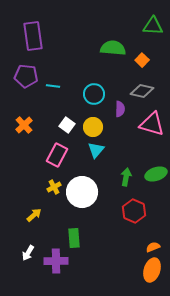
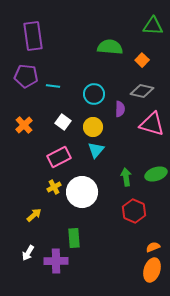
green semicircle: moved 3 px left, 1 px up
white square: moved 4 px left, 3 px up
pink rectangle: moved 2 px right, 2 px down; rotated 35 degrees clockwise
green arrow: rotated 18 degrees counterclockwise
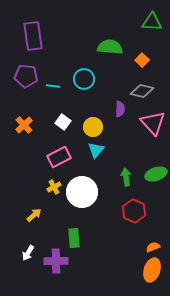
green triangle: moved 1 px left, 4 px up
cyan circle: moved 10 px left, 15 px up
pink triangle: moved 1 px right, 1 px up; rotated 32 degrees clockwise
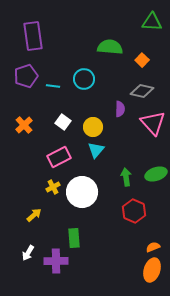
purple pentagon: rotated 25 degrees counterclockwise
yellow cross: moved 1 px left
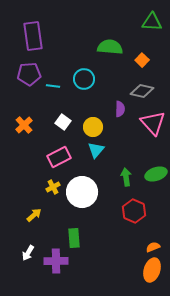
purple pentagon: moved 3 px right, 2 px up; rotated 15 degrees clockwise
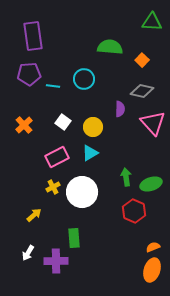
cyan triangle: moved 6 px left, 3 px down; rotated 18 degrees clockwise
pink rectangle: moved 2 px left
green ellipse: moved 5 px left, 10 px down
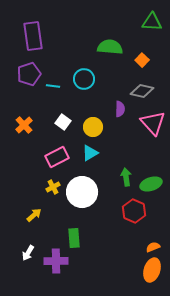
purple pentagon: rotated 15 degrees counterclockwise
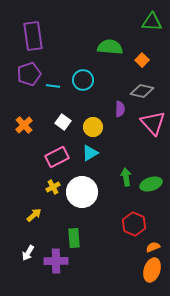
cyan circle: moved 1 px left, 1 px down
red hexagon: moved 13 px down
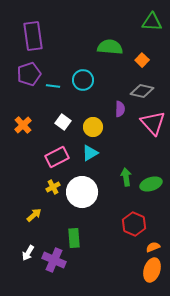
orange cross: moved 1 px left
purple cross: moved 2 px left, 1 px up; rotated 25 degrees clockwise
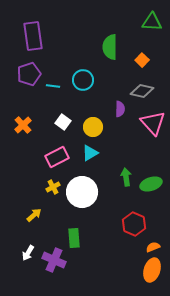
green semicircle: rotated 95 degrees counterclockwise
